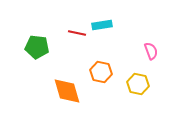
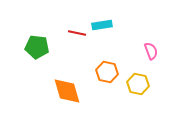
orange hexagon: moved 6 px right
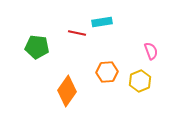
cyan rectangle: moved 3 px up
orange hexagon: rotated 15 degrees counterclockwise
yellow hexagon: moved 2 px right, 3 px up; rotated 25 degrees clockwise
orange diamond: rotated 52 degrees clockwise
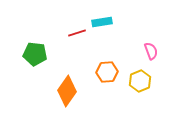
red line: rotated 30 degrees counterclockwise
green pentagon: moved 2 px left, 7 px down
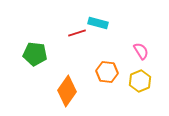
cyan rectangle: moved 4 px left, 1 px down; rotated 24 degrees clockwise
pink semicircle: moved 10 px left; rotated 12 degrees counterclockwise
orange hexagon: rotated 10 degrees clockwise
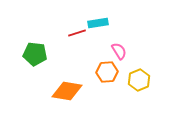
cyan rectangle: rotated 24 degrees counterclockwise
pink semicircle: moved 22 px left
orange hexagon: rotated 10 degrees counterclockwise
yellow hexagon: moved 1 px left, 1 px up
orange diamond: rotated 64 degrees clockwise
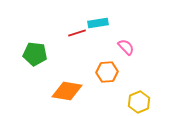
pink semicircle: moved 7 px right, 4 px up; rotated 12 degrees counterclockwise
yellow hexagon: moved 22 px down
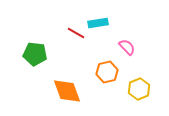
red line: moved 1 px left; rotated 48 degrees clockwise
pink semicircle: moved 1 px right
orange hexagon: rotated 10 degrees counterclockwise
orange diamond: rotated 60 degrees clockwise
yellow hexagon: moved 13 px up
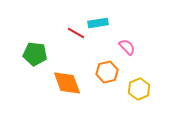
orange diamond: moved 8 px up
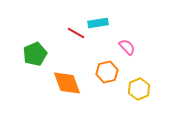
green pentagon: rotated 30 degrees counterclockwise
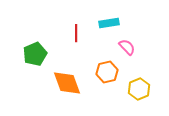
cyan rectangle: moved 11 px right
red line: rotated 60 degrees clockwise
